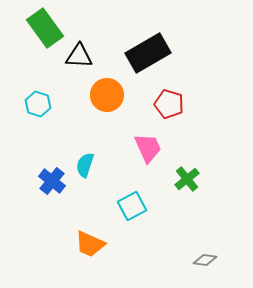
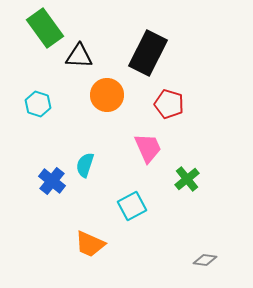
black rectangle: rotated 33 degrees counterclockwise
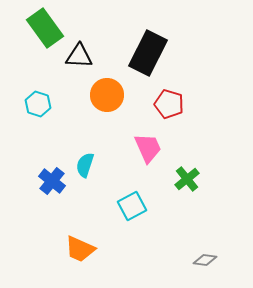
orange trapezoid: moved 10 px left, 5 px down
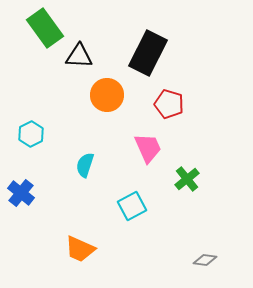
cyan hexagon: moved 7 px left, 30 px down; rotated 15 degrees clockwise
blue cross: moved 31 px left, 12 px down
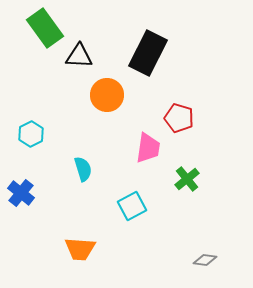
red pentagon: moved 10 px right, 14 px down
pink trapezoid: rotated 32 degrees clockwise
cyan semicircle: moved 2 px left, 4 px down; rotated 145 degrees clockwise
orange trapezoid: rotated 20 degrees counterclockwise
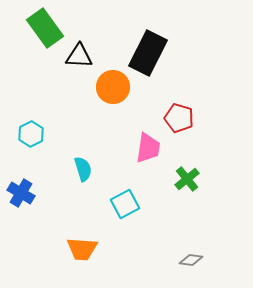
orange circle: moved 6 px right, 8 px up
blue cross: rotated 8 degrees counterclockwise
cyan square: moved 7 px left, 2 px up
orange trapezoid: moved 2 px right
gray diamond: moved 14 px left
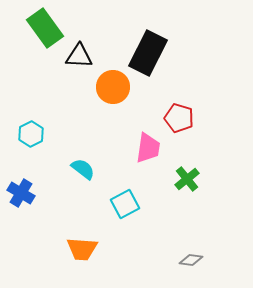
cyan semicircle: rotated 35 degrees counterclockwise
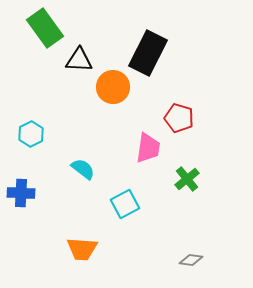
black triangle: moved 4 px down
blue cross: rotated 28 degrees counterclockwise
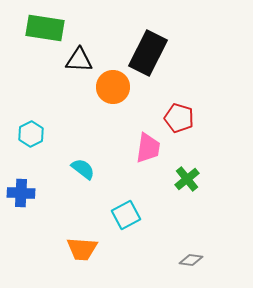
green rectangle: rotated 45 degrees counterclockwise
cyan square: moved 1 px right, 11 px down
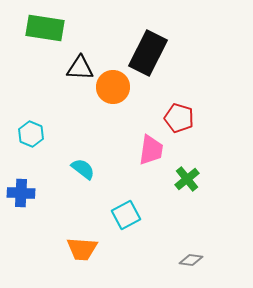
black triangle: moved 1 px right, 8 px down
cyan hexagon: rotated 10 degrees counterclockwise
pink trapezoid: moved 3 px right, 2 px down
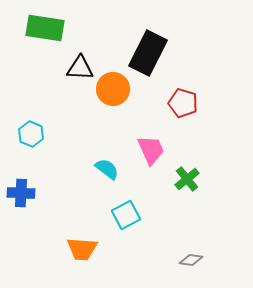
orange circle: moved 2 px down
red pentagon: moved 4 px right, 15 px up
pink trapezoid: rotated 32 degrees counterclockwise
cyan semicircle: moved 24 px right
